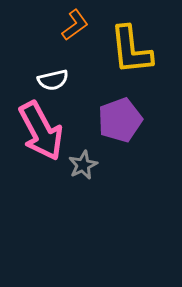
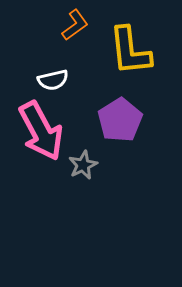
yellow L-shape: moved 1 px left, 1 px down
purple pentagon: rotated 12 degrees counterclockwise
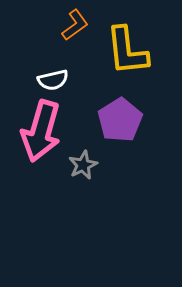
yellow L-shape: moved 3 px left
pink arrow: rotated 44 degrees clockwise
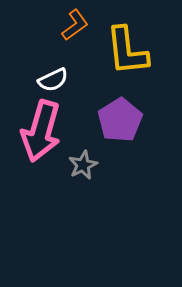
white semicircle: rotated 12 degrees counterclockwise
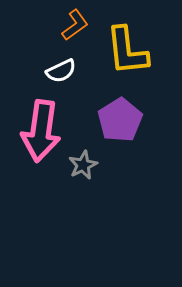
white semicircle: moved 8 px right, 9 px up
pink arrow: rotated 8 degrees counterclockwise
